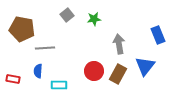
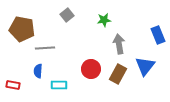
green star: moved 10 px right, 1 px down
red circle: moved 3 px left, 2 px up
red rectangle: moved 6 px down
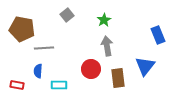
green star: rotated 24 degrees counterclockwise
gray arrow: moved 12 px left, 2 px down
gray line: moved 1 px left
brown rectangle: moved 4 px down; rotated 36 degrees counterclockwise
red rectangle: moved 4 px right
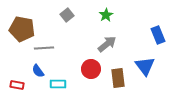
green star: moved 2 px right, 5 px up
gray arrow: moved 2 px up; rotated 60 degrees clockwise
blue triangle: rotated 15 degrees counterclockwise
blue semicircle: rotated 40 degrees counterclockwise
cyan rectangle: moved 1 px left, 1 px up
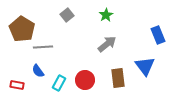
brown pentagon: rotated 20 degrees clockwise
gray line: moved 1 px left, 1 px up
red circle: moved 6 px left, 11 px down
cyan rectangle: moved 1 px right, 1 px up; rotated 63 degrees counterclockwise
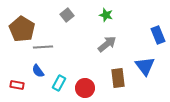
green star: rotated 24 degrees counterclockwise
red circle: moved 8 px down
